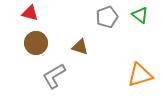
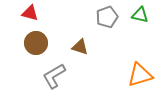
green triangle: rotated 24 degrees counterclockwise
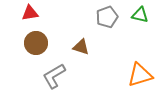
red triangle: rotated 24 degrees counterclockwise
brown triangle: moved 1 px right
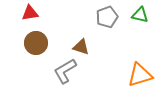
gray L-shape: moved 11 px right, 5 px up
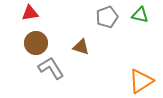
gray L-shape: moved 14 px left, 3 px up; rotated 88 degrees clockwise
orange triangle: moved 1 px right, 6 px down; rotated 16 degrees counterclockwise
